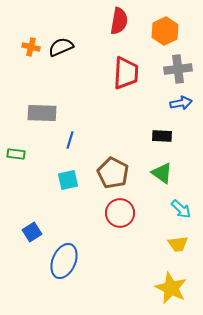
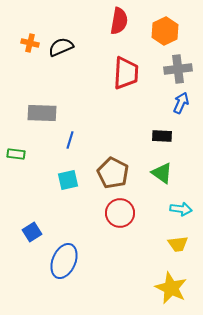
orange cross: moved 1 px left, 4 px up
blue arrow: rotated 55 degrees counterclockwise
cyan arrow: rotated 35 degrees counterclockwise
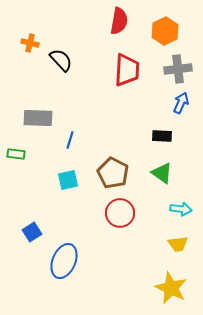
black semicircle: moved 13 px down; rotated 70 degrees clockwise
red trapezoid: moved 1 px right, 3 px up
gray rectangle: moved 4 px left, 5 px down
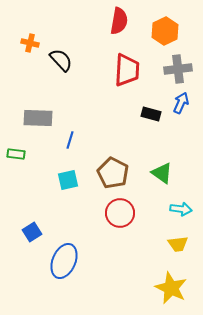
black rectangle: moved 11 px left, 22 px up; rotated 12 degrees clockwise
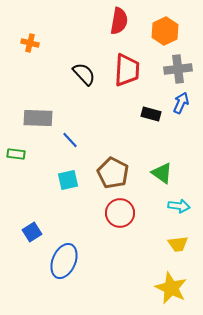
black semicircle: moved 23 px right, 14 px down
blue line: rotated 60 degrees counterclockwise
cyan arrow: moved 2 px left, 3 px up
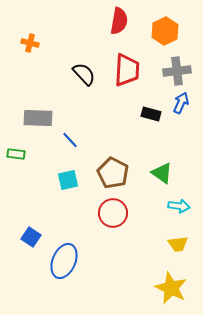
gray cross: moved 1 px left, 2 px down
red circle: moved 7 px left
blue square: moved 1 px left, 5 px down; rotated 24 degrees counterclockwise
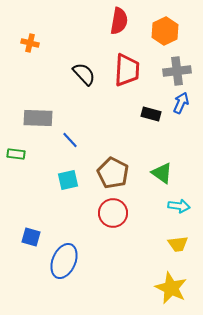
blue square: rotated 18 degrees counterclockwise
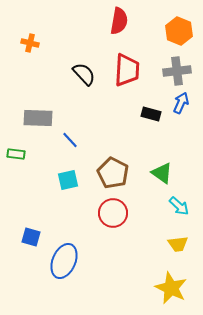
orange hexagon: moved 14 px right; rotated 12 degrees counterclockwise
cyan arrow: rotated 35 degrees clockwise
